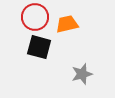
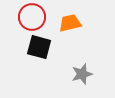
red circle: moved 3 px left
orange trapezoid: moved 3 px right, 1 px up
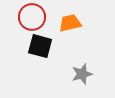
black square: moved 1 px right, 1 px up
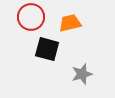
red circle: moved 1 px left
black square: moved 7 px right, 3 px down
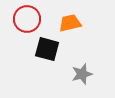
red circle: moved 4 px left, 2 px down
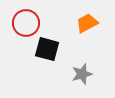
red circle: moved 1 px left, 4 px down
orange trapezoid: moved 17 px right; rotated 15 degrees counterclockwise
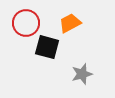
orange trapezoid: moved 17 px left
black square: moved 2 px up
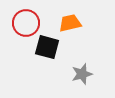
orange trapezoid: rotated 15 degrees clockwise
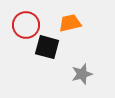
red circle: moved 2 px down
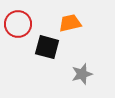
red circle: moved 8 px left, 1 px up
